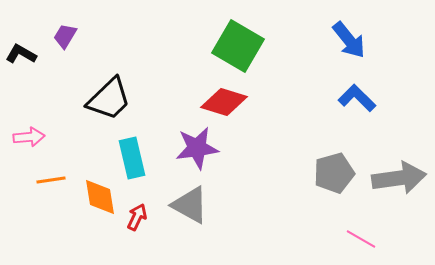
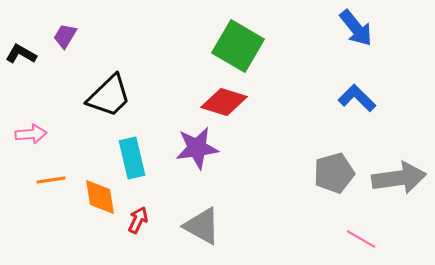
blue arrow: moved 7 px right, 12 px up
black trapezoid: moved 3 px up
pink arrow: moved 2 px right, 3 px up
gray triangle: moved 12 px right, 21 px down
red arrow: moved 1 px right, 3 px down
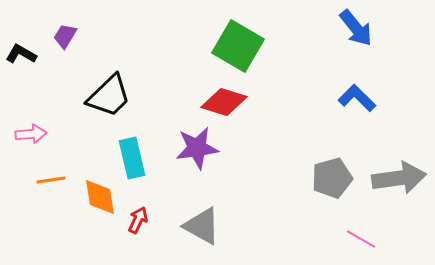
gray pentagon: moved 2 px left, 5 px down
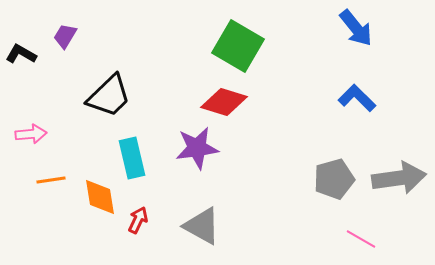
gray pentagon: moved 2 px right, 1 px down
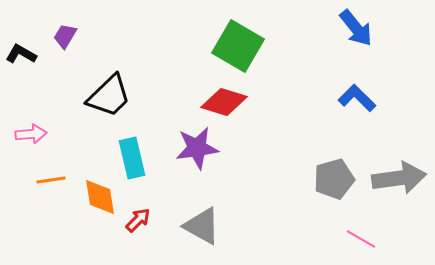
red arrow: rotated 20 degrees clockwise
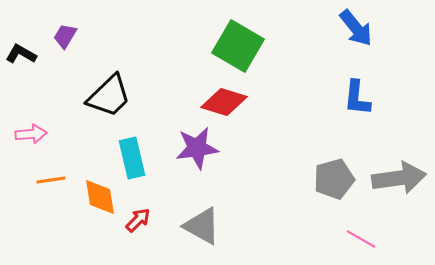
blue L-shape: rotated 129 degrees counterclockwise
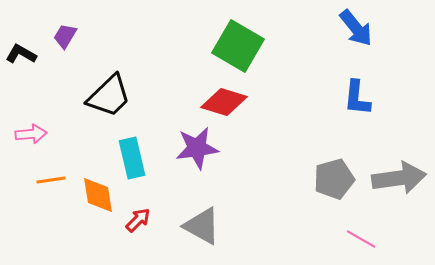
orange diamond: moved 2 px left, 2 px up
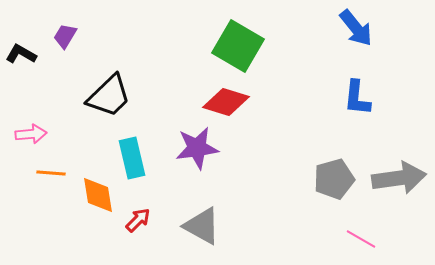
red diamond: moved 2 px right
orange line: moved 7 px up; rotated 12 degrees clockwise
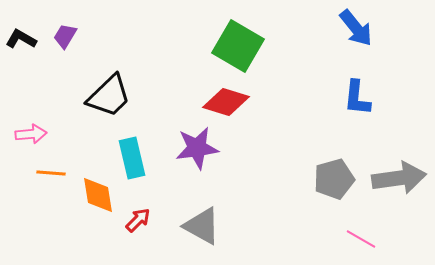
black L-shape: moved 15 px up
